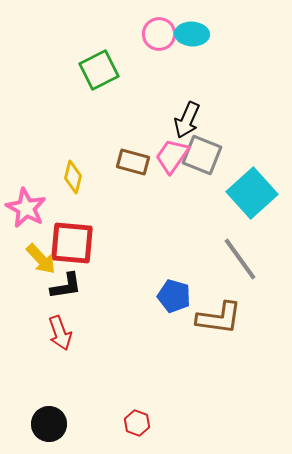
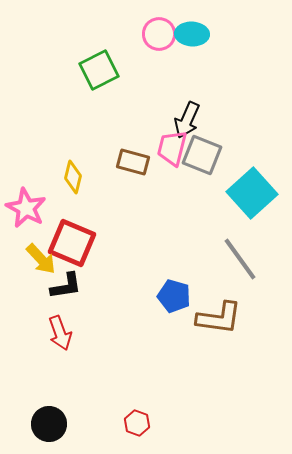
pink trapezoid: moved 8 px up; rotated 21 degrees counterclockwise
red square: rotated 18 degrees clockwise
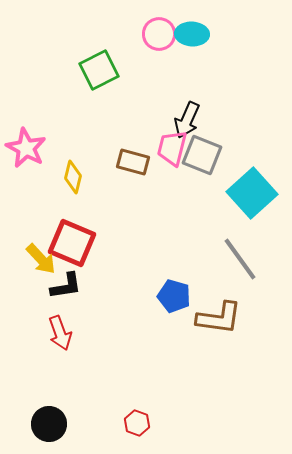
pink star: moved 60 px up
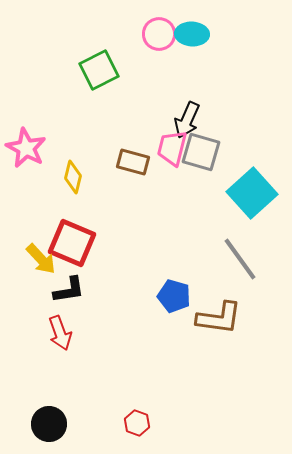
gray square: moved 1 px left, 3 px up; rotated 6 degrees counterclockwise
black L-shape: moved 3 px right, 4 px down
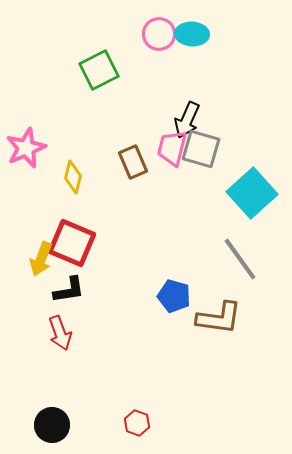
pink star: rotated 21 degrees clockwise
gray square: moved 3 px up
brown rectangle: rotated 52 degrees clockwise
yellow arrow: rotated 64 degrees clockwise
black circle: moved 3 px right, 1 px down
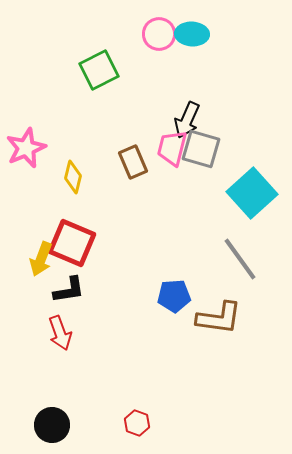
blue pentagon: rotated 20 degrees counterclockwise
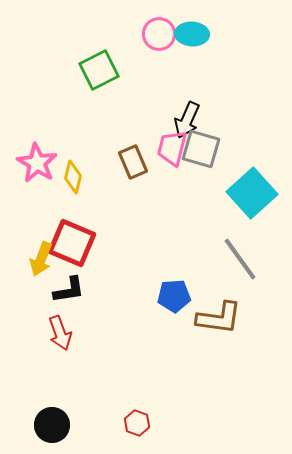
pink star: moved 11 px right, 15 px down; rotated 18 degrees counterclockwise
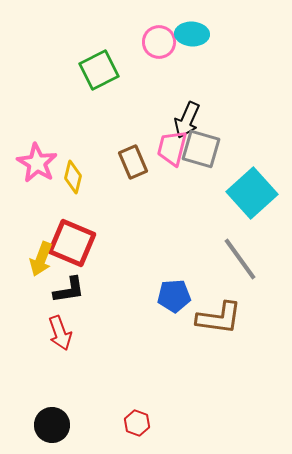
pink circle: moved 8 px down
